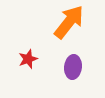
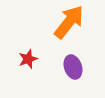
purple ellipse: rotated 25 degrees counterclockwise
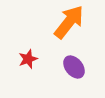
purple ellipse: moved 1 px right; rotated 20 degrees counterclockwise
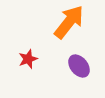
purple ellipse: moved 5 px right, 1 px up
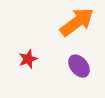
orange arrow: moved 8 px right; rotated 15 degrees clockwise
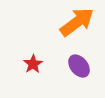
red star: moved 5 px right, 5 px down; rotated 12 degrees counterclockwise
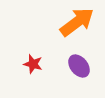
red star: rotated 24 degrees counterclockwise
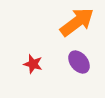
purple ellipse: moved 4 px up
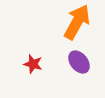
orange arrow: rotated 24 degrees counterclockwise
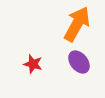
orange arrow: moved 2 px down
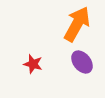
purple ellipse: moved 3 px right
